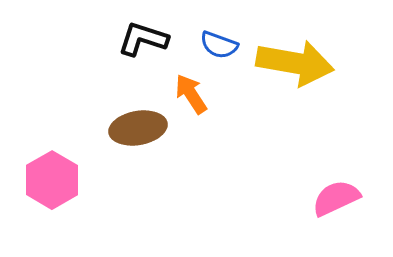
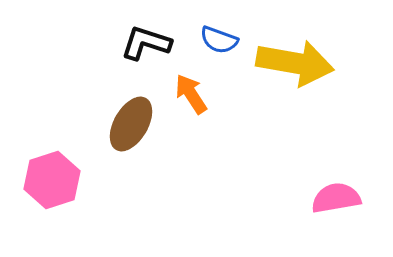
black L-shape: moved 3 px right, 4 px down
blue semicircle: moved 5 px up
brown ellipse: moved 7 px left, 4 px up; rotated 50 degrees counterclockwise
pink hexagon: rotated 12 degrees clockwise
pink semicircle: rotated 15 degrees clockwise
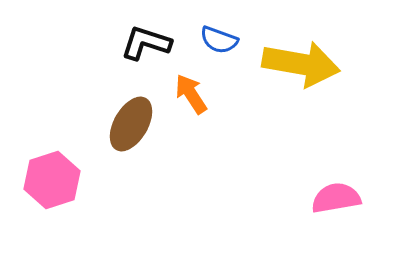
yellow arrow: moved 6 px right, 1 px down
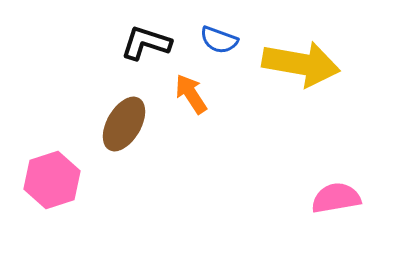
brown ellipse: moved 7 px left
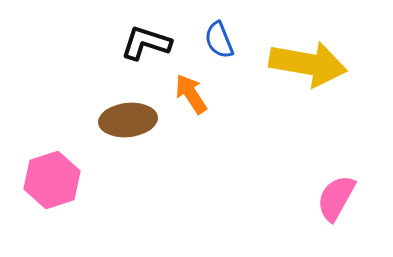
blue semicircle: rotated 48 degrees clockwise
yellow arrow: moved 7 px right
brown ellipse: moved 4 px right, 4 px up; rotated 54 degrees clockwise
pink semicircle: rotated 51 degrees counterclockwise
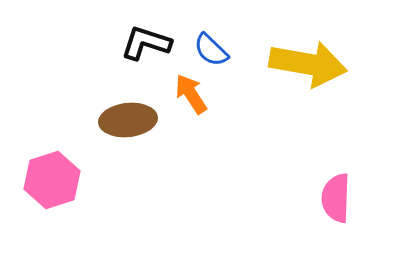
blue semicircle: moved 8 px left, 10 px down; rotated 24 degrees counterclockwise
pink semicircle: rotated 27 degrees counterclockwise
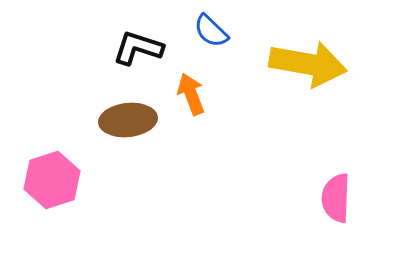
black L-shape: moved 8 px left, 5 px down
blue semicircle: moved 19 px up
orange arrow: rotated 12 degrees clockwise
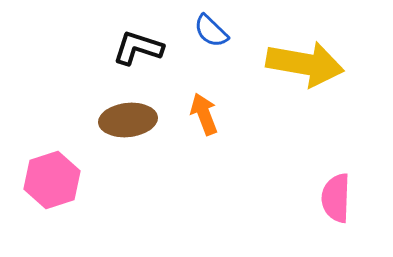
yellow arrow: moved 3 px left
orange arrow: moved 13 px right, 20 px down
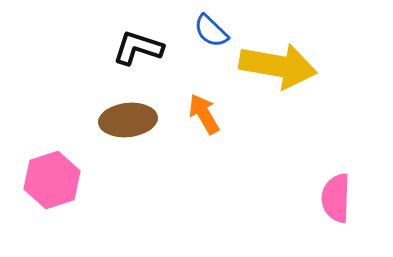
yellow arrow: moved 27 px left, 2 px down
orange arrow: rotated 9 degrees counterclockwise
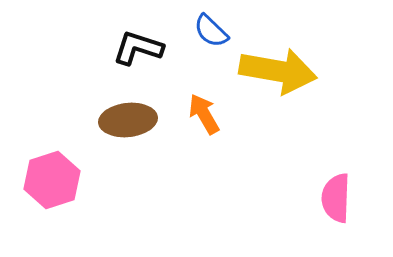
yellow arrow: moved 5 px down
